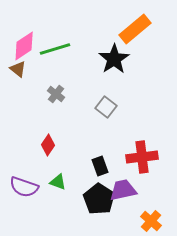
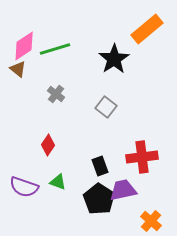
orange rectangle: moved 12 px right
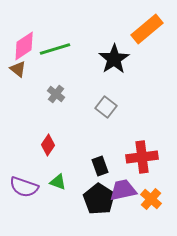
orange cross: moved 22 px up
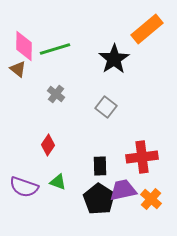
pink diamond: rotated 56 degrees counterclockwise
black rectangle: rotated 18 degrees clockwise
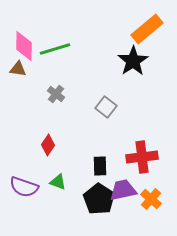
black star: moved 19 px right, 2 px down
brown triangle: rotated 30 degrees counterclockwise
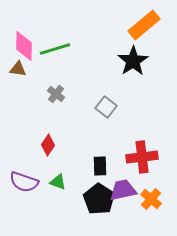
orange rectangle: moved 3 px left, 4 px up
purple semicircle: moved 5 px up
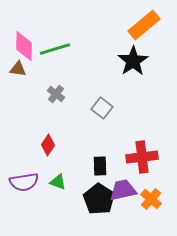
gray square: moved 4 px left, 1 px down
purple semicircle: rotated 28 degrees counterclockwise
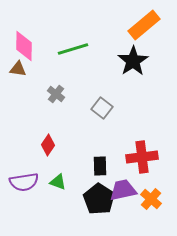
green line: moved 18 px right
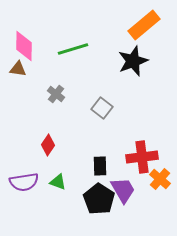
black star: rotated 12 degrees clockwise
purple trapezoid: rotated 72 degrees clockwise
orange cross: moved 9 px right, 20 px up
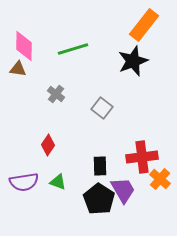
orange rectangle: rotated 12 degrees counterclockwise
